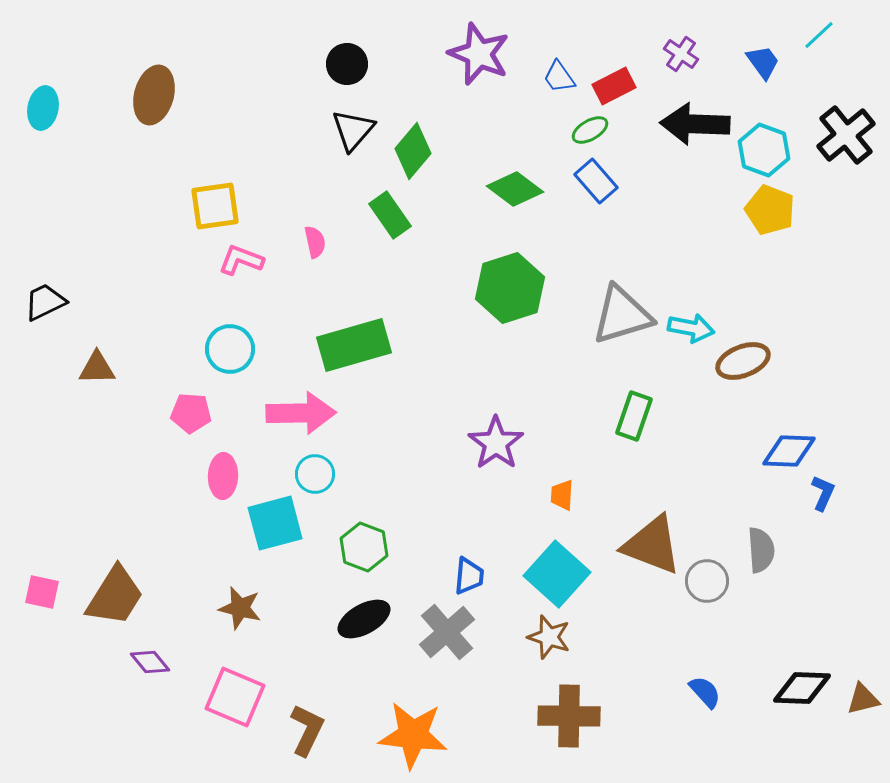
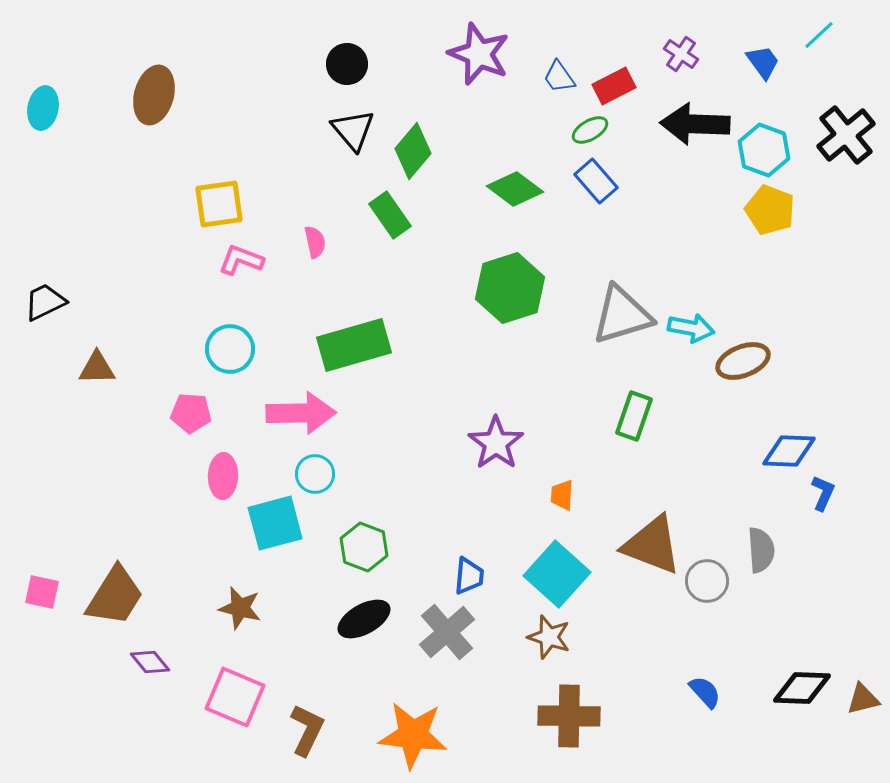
black triangle at (353, 130): rotated 21 degrees counterclockwise
yellow square at (215, 206): moved 4 px right, 2 px up
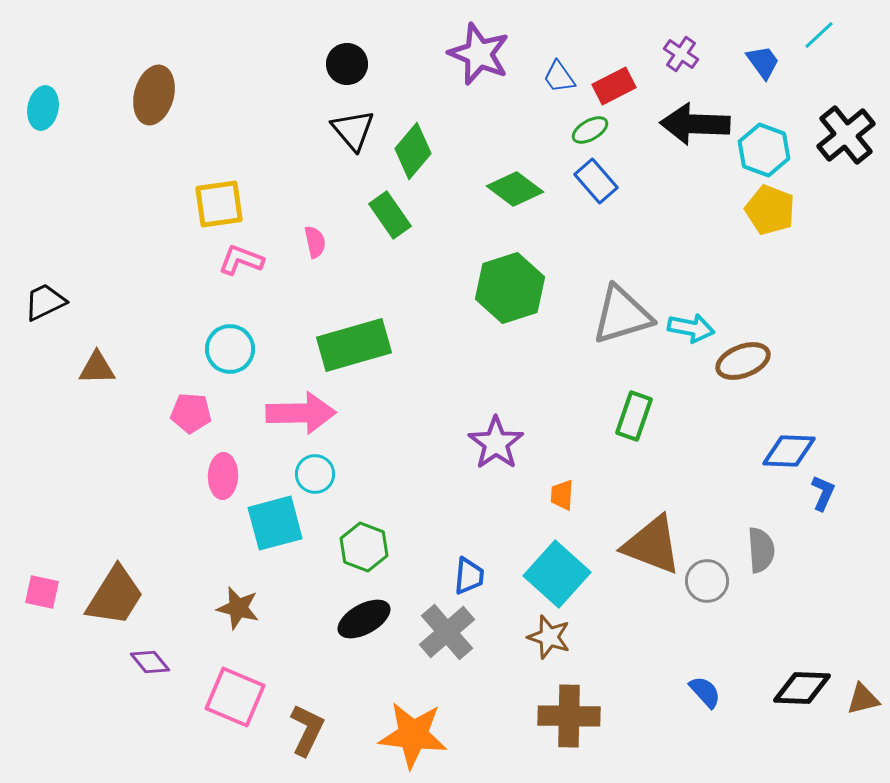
brown star at (240, 608): moved 2 px left
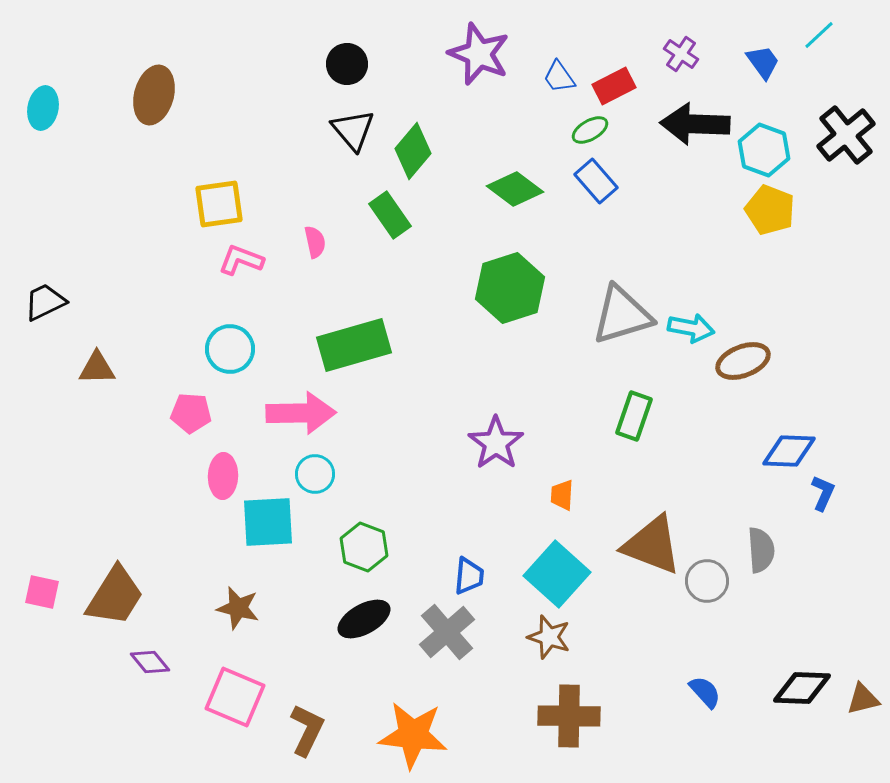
cyan square at (275, 523): moved 7 px left, 1 px up; rotated 12 degrees clockwise
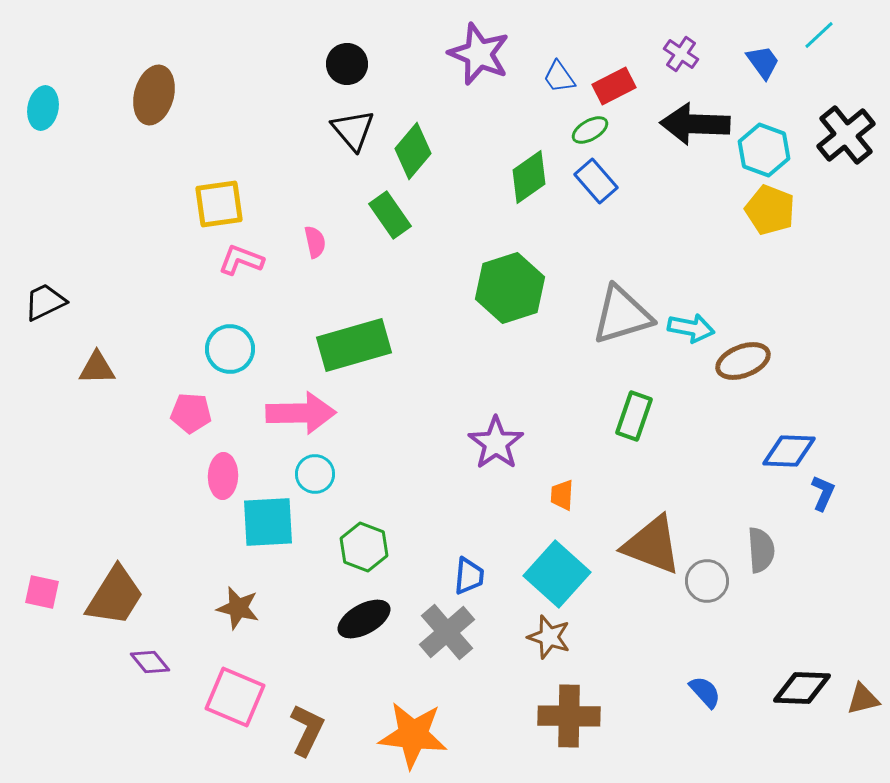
green diamond at (515, 189): moved 14 px right, 12 px up; rotated 72 degrees counterclockwise
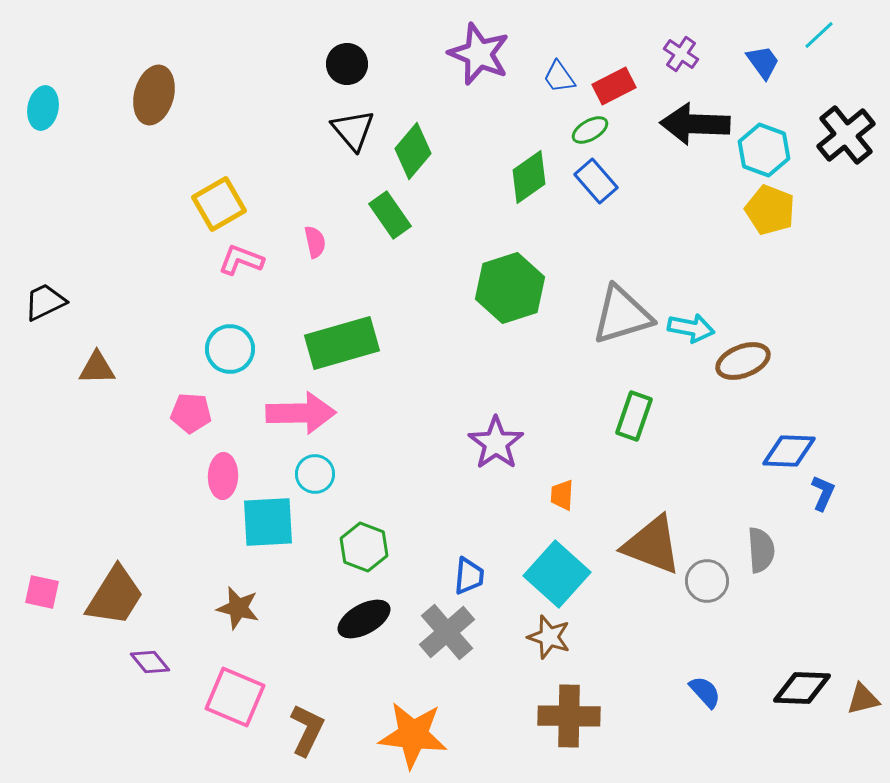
yellow square at (219, 204): rotated 22 degrees counterclockwise
green rectangle at (354, 345): moved 12 px left, 2 px up
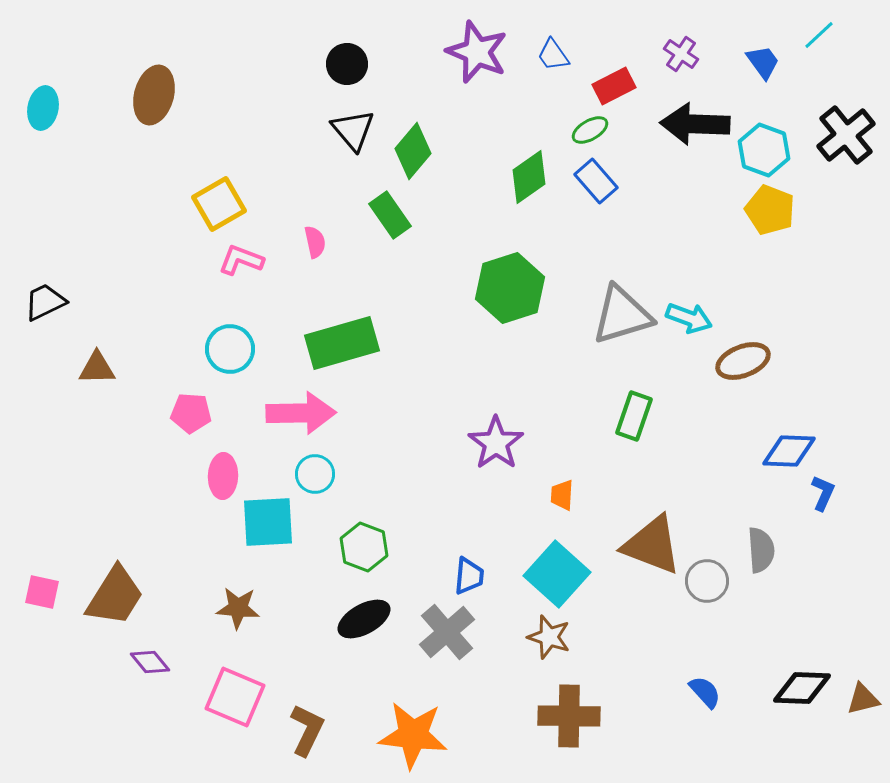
purple star at (479, 54): moved 2 px left, 2 px up
blue trapezoid at (559, 77): moved 6 px left, 22 px up
cyan arrow at (691, 328): moved 2 px left, 10 px up; rotated 9 degrees clockwise
brown star at (238, 608): rotated 9 degrees counterclockwise
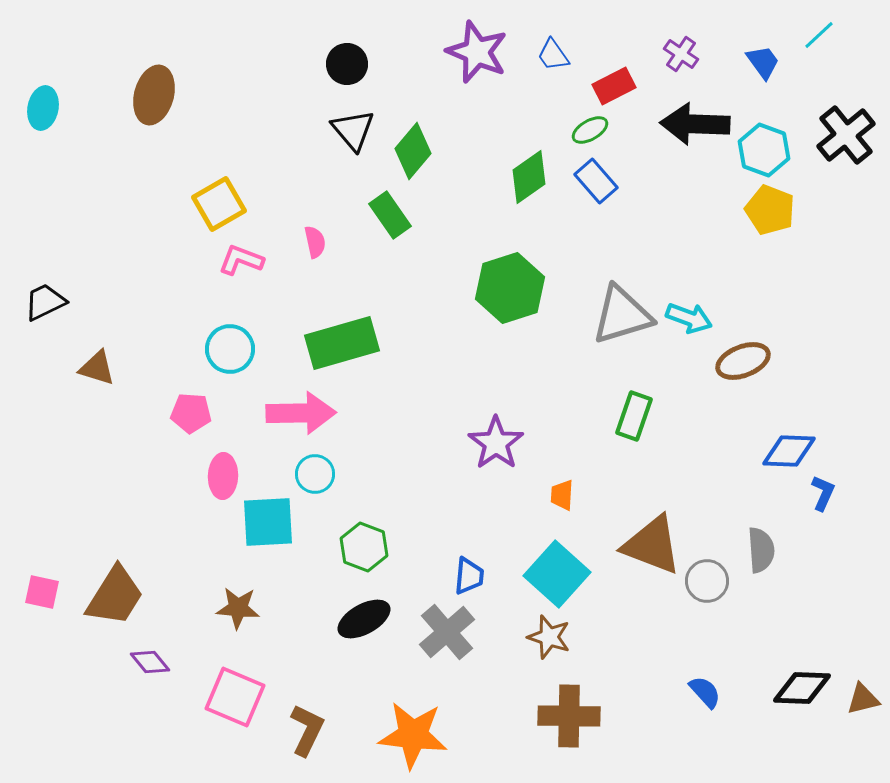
brown triangle at (97, 368): rotated 18 degrees clockwise
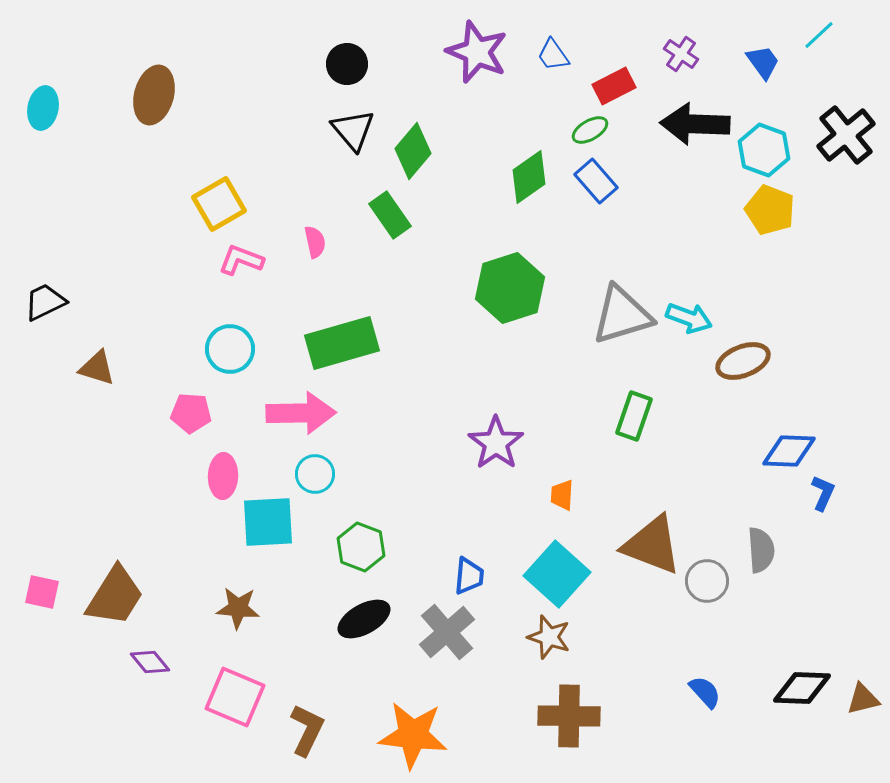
green hexagon at (364, 547): moved 3 px left
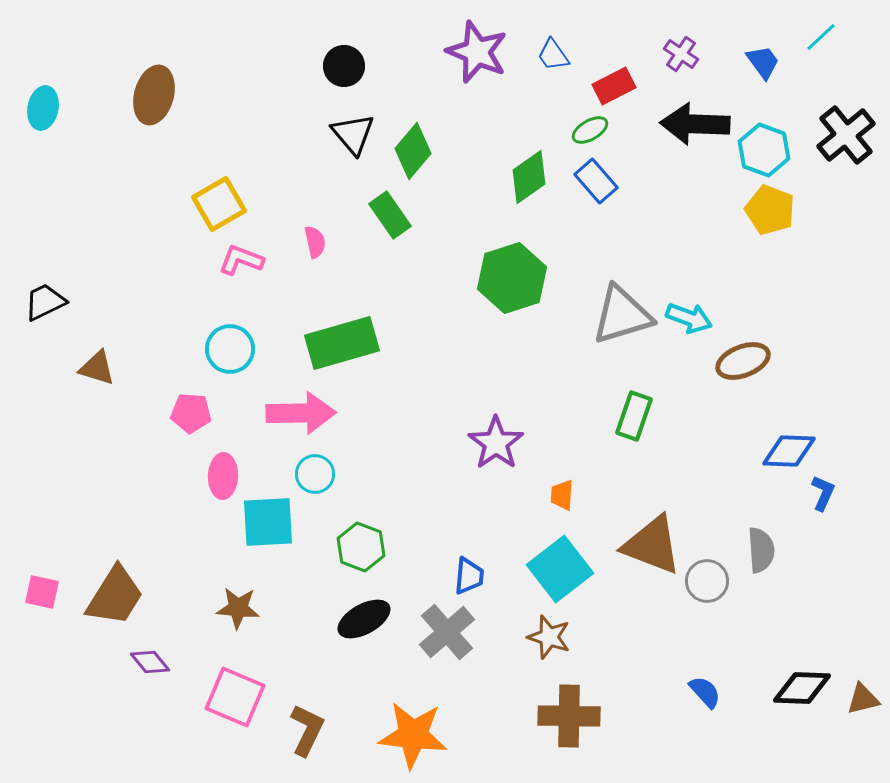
cyan line at (819, 35): moved 2 px right, 2 px down
black circle at (347, 64): moved 3 px left, 2 px down
black triangle at (353, 130): moved 4 px down
green hexagon at (510, 288): moved 2 px right, 10 px up
cyan square at (557, 574): moved 3 px right, 5 px up; rotated 10 degrees clockwise
